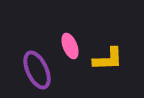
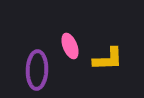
purple ellipse: rotated 27 degrees clockwise
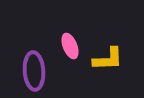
purple ellipse: moved 3 px left, 1 px down; rotated 6 degrees counterclockwise
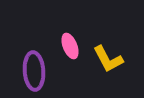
yellow L-shape: rotated 64 degrees clockwise
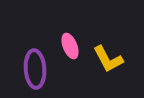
purple ellipse: moved 1 px right, 2 px up
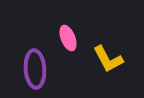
pink ellipse: moved 2 px left, 8 px up
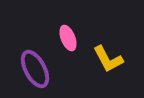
purple ellipse: rotated 24 degrees counterclockwise
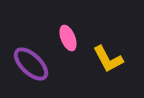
purple ellipse: moved 4 px left, 5 px up; rotated 18 degrees counterclockwise
